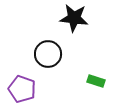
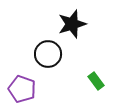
black star: moved 2 px left, 6 px down; rotated 24 degrees counterclockwise
green rectangle: rotated 36 degrees clockwise
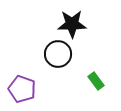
black star: rotated 16 degrees clockwise
black circle: moved 10 px right
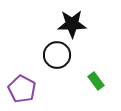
black circle: moved 1 px left, 1 px down
purple pentagon: rotated 8 degrees clockwise
